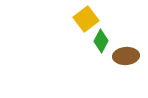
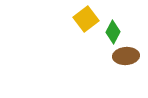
green diamond: moved 12 px right, 9 px up
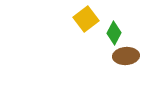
green diamond: moved 1 px right, 1 px down
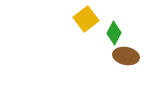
brown ellipse: rotated 15 degrees clockwise
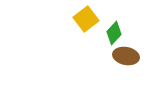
green diamond: rotated 15 degrees clockwise
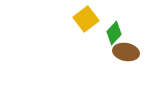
brown ellipse: moved 4 px up
